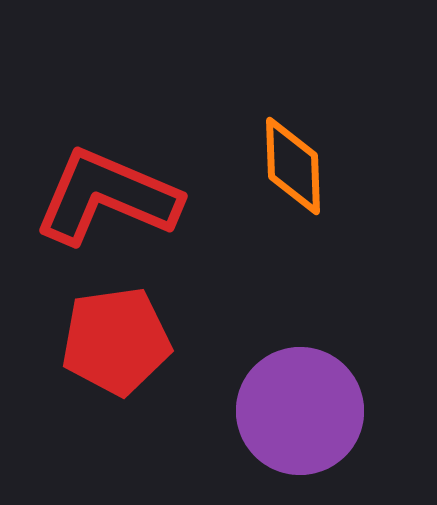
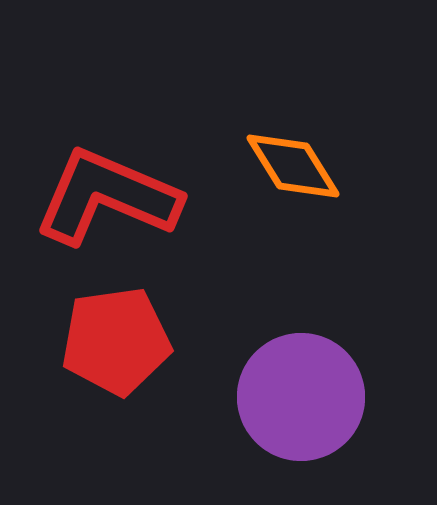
orange diamond: rotated 30 degrees counterclockwise
purple circle: moved 1 px right, 14 px up
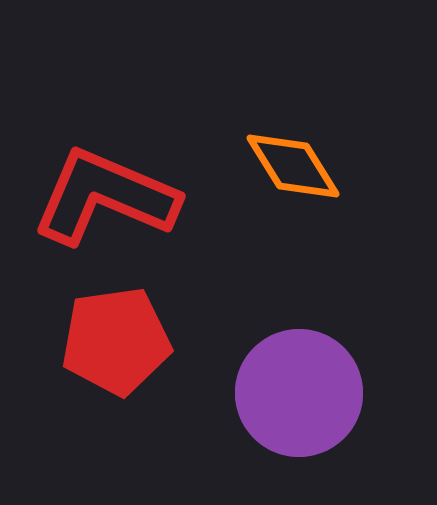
red L-shape: moved 2 px left
purple circle: moved 2 px left, 4 px up
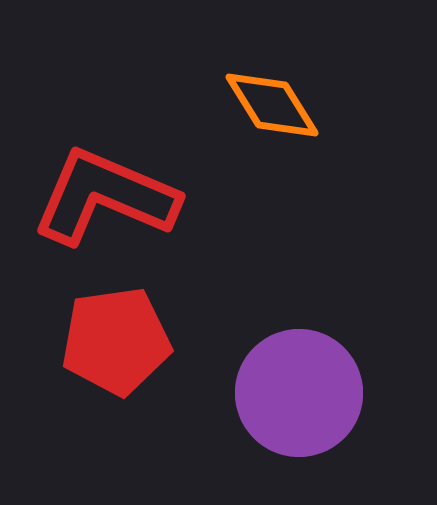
orange diamond: moved 21 px left, 61 px up
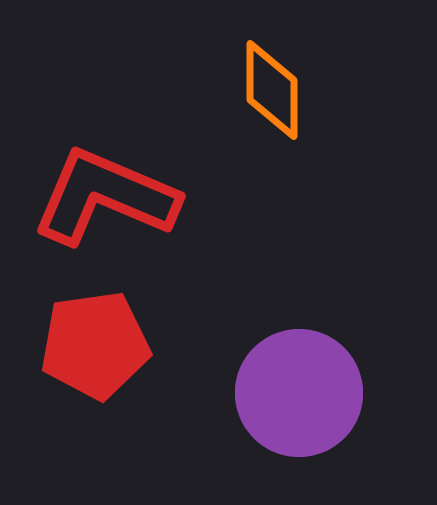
orange diamond: moved 15 px up; rotated 32 degrees clockwise
red pentagon: moved 21 px left, 4 px down
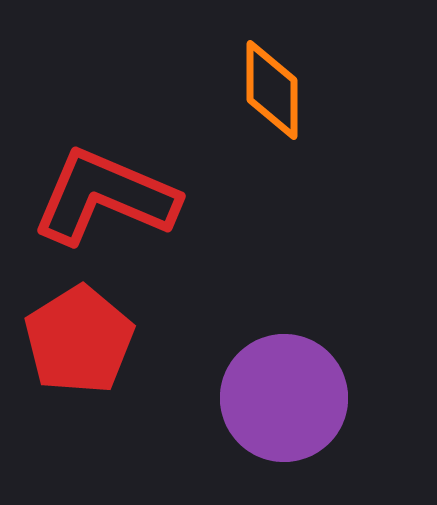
red pentagon: moved 16 px left, 5 px up; rotated 24 degrees counterclockwise
purple circle: moved 15 px left, 5 px down
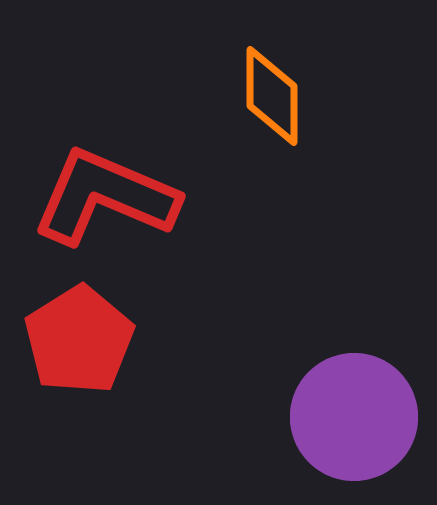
orange diamond: moved 6 px down
purple circle: moved 70 px right, 19 px down
